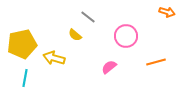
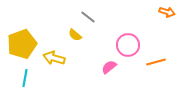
pink circle: moved 2 px right, 9 px down
yellow pentagon: rotated 8 degrees counterclockwise
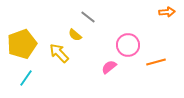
orange arrow: rotated 21 degrees counterclockwise
yellow arrow: moved 5 px right, 5 px up; rotated 30 degrees clockwise
cyan line: moved 1 px right; rotated 24 degrees clockwise
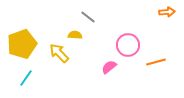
yellow semicircle: rotated 144 degrees clockwise
